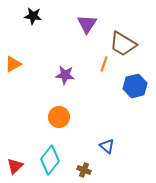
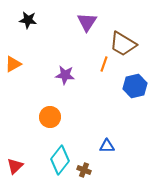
black star: moved 5 px left, 4 px down
purple triangle: moved 2 px up
orange circle: moved 9 px left
blue triangle: rotated 42 degrees counterclockwise
cyan diamond: moved 10 px right
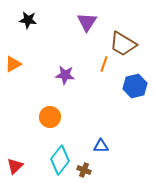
blue triangle: moved 6 px left
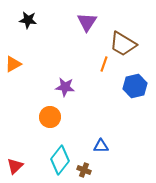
purple star: moved 12 px down
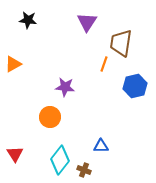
brown trapezoid: moved 2 px left, 1 px up; rotated 68 degrees clockwise
red triangle: moved 12 px up; rotated 18 degrees counterclockwise
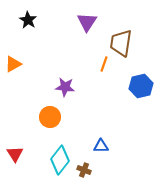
black star: rotated 24 degrees clockwise
blue hexagon: moved 6 px right
